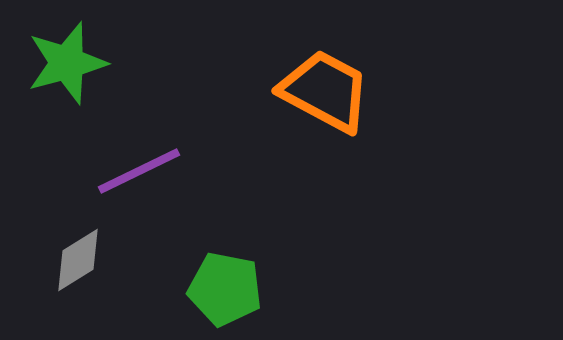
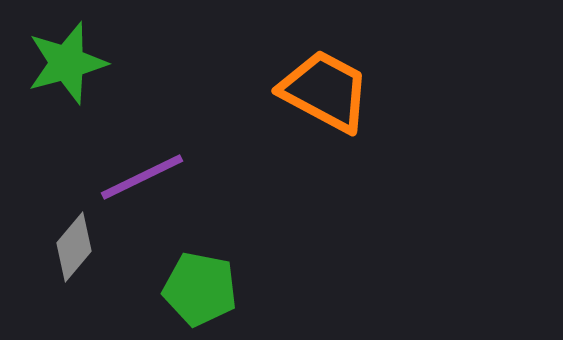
purple line: moved 3 px right, 6 px down
gray diamond: moved 4 px left, 13 px up; rotated 18 degrees counterclockwise
green pentagon: moved 25 px left
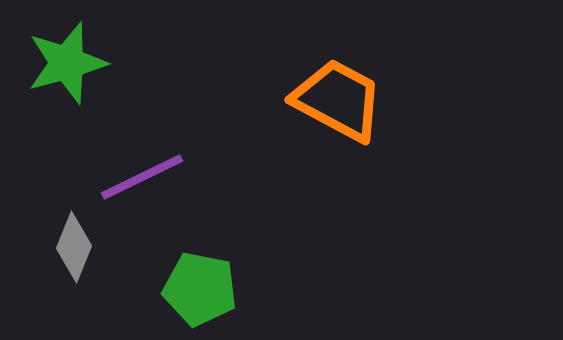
orange trapezoid: moved 13 px right, 9 px down
gray diamond: rotated 18 degrees counterclockwise
